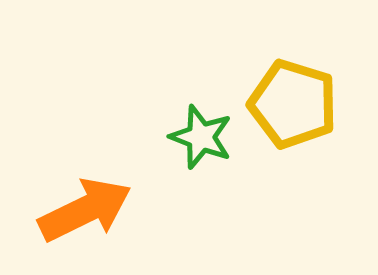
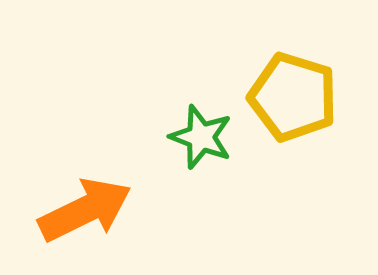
yellow pentagon: moved 7 px up
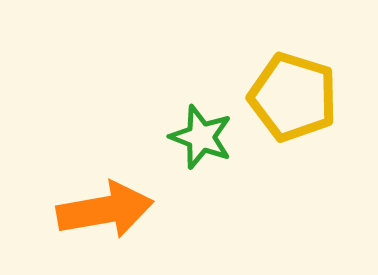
orange arrow: moved 20 px right; rotated 16 degrees clockwise
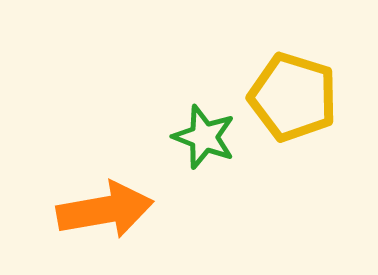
green star: moved 3 px right
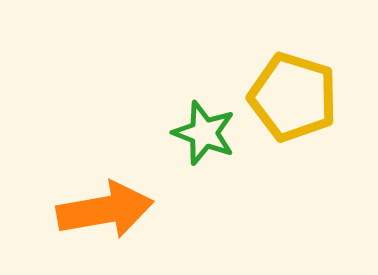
green star: moved 4 px up
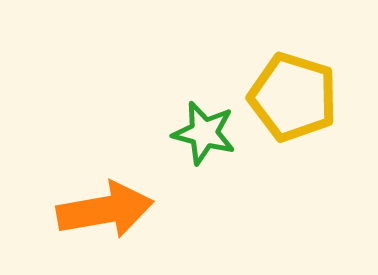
green star: rotated 6 degrees counterclockwise
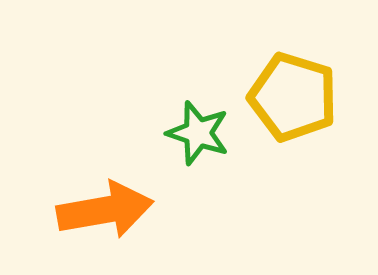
green star: moved 6 px left; rotated 4 degrees clockwise
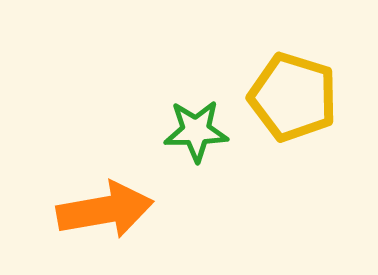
green star: moved 2 px left, 2 px up; rotated 20 degrees counterclockwise
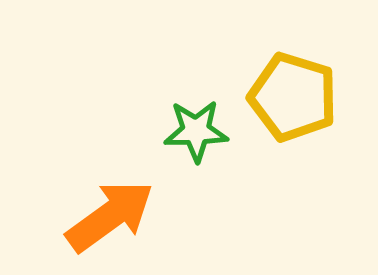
orange arrow: moved 5 px right, 6 px down; rotated 26 degrees counterclockwise
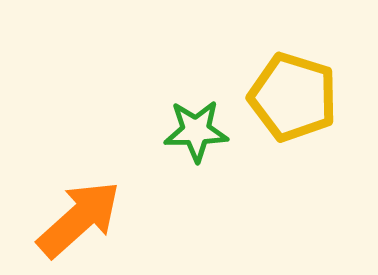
orange arrow: moved 31 px left, 3 px down; rotated 6 degrees counterclockwise
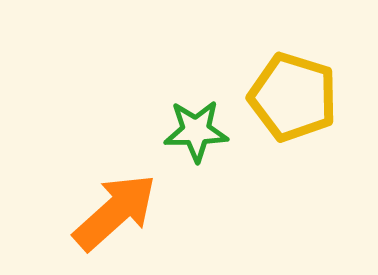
orange arrow: moved 36 px right, 7 px up
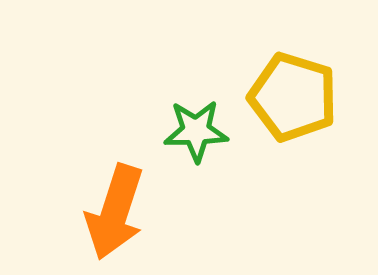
orange arrow: rotated 150 degrees clockwise
